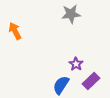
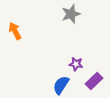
gray star: rotated 12 degrees counterclockwise
purple star: rotated 24 degrees counterclockwise
purple rectangle: moved 3 px right
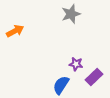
orange arrow: rotated 90 degrees clockwise
purple rectangle: moved 4 px up
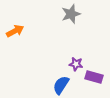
purple rectangle: rotated 60 degrees clockwise
